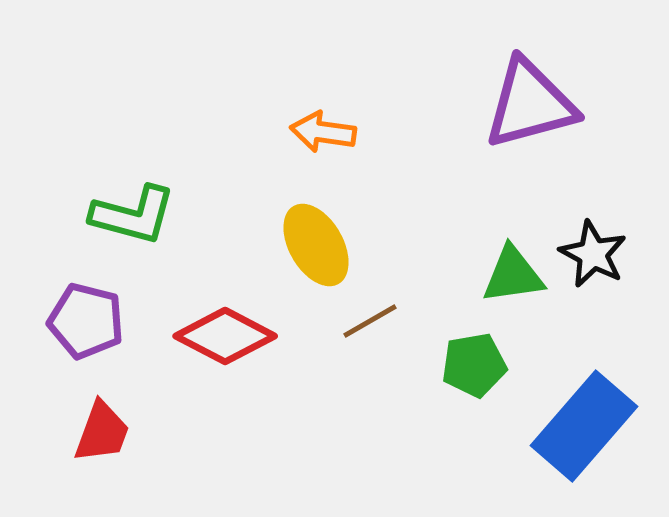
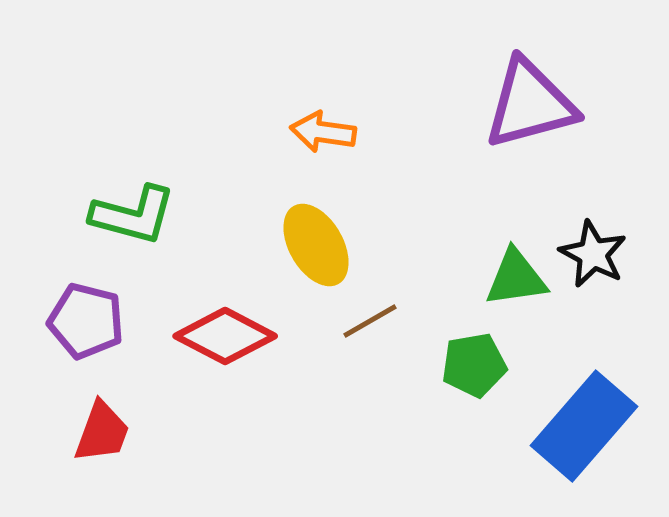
green triangle: moved 3 px right, 3 px down
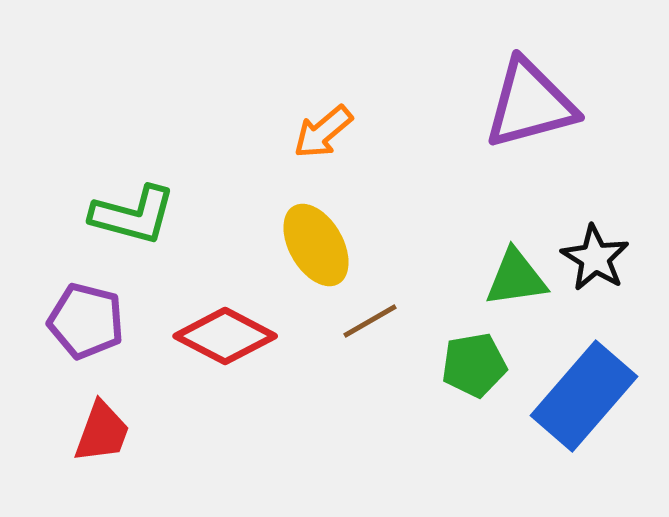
orange arrow: rotated 48 degrees counterclockwise
black star: moved 2 px right, 4 px down; rotated 4 degrees clockwise
blue rectangle: moved 30 px up
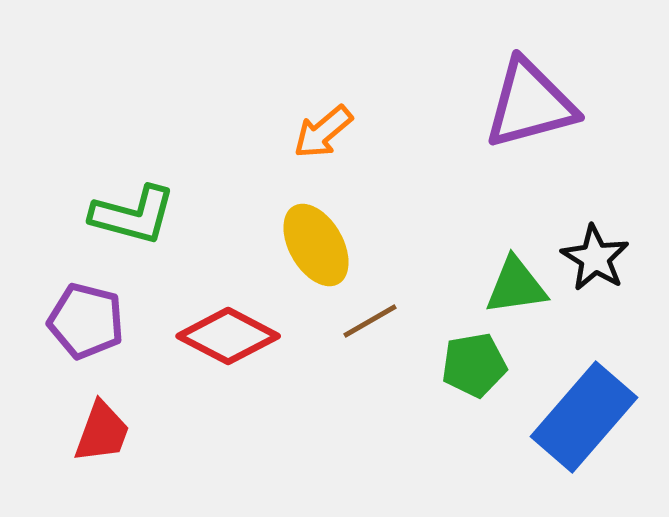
green triangle: moved 8 px down
red diamond: moved 3 px right
blue rectangle: moved 21 px down
